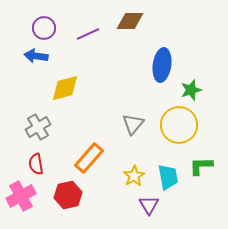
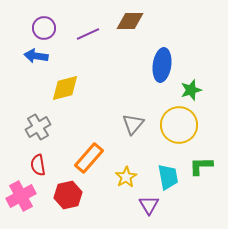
red semicircle: moved 2 px right, 1 px down
yellow star: moved 8 px left, 1 px down
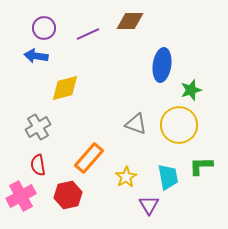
gray triangle: moved 3 px right; rotated 50 degrees counterclockwise
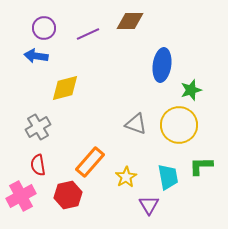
orange rectangle: moved 1 px right, 4 px down
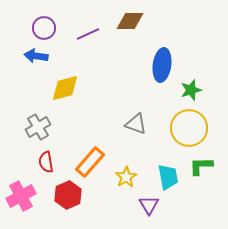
yellow circle: moved 10 px right, 3 px down
red semicircle: moved 8 px right, 3 px up
red hexagon: rotated 12 degrees counterclockwise
